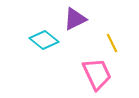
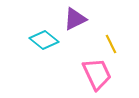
yellow line: moved 1 px left, 1 px down
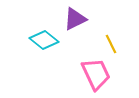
pink trapezoid: moved 1 px left
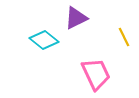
purple triangle: moved 1 px right, 1 px up
yellow line: moved 13 px right, 7 px up
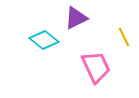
pink trapezoid: moved 7 px up
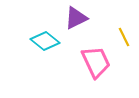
cyan diamond: moved 1 px right, 1 px down
pink trapezoid: moved 5 px up
